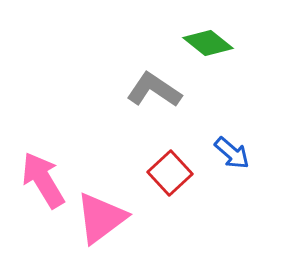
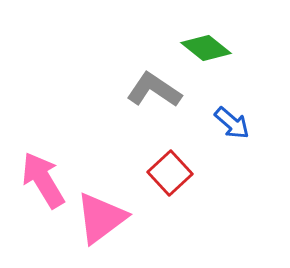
green diamond: moved 2 px left, 5 px down
blue arrow: moved 30 px up
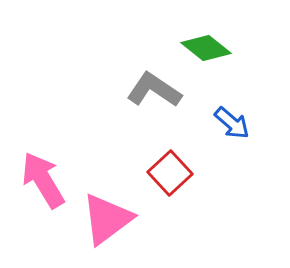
pink triangle: moved 6 px right, 1 px down
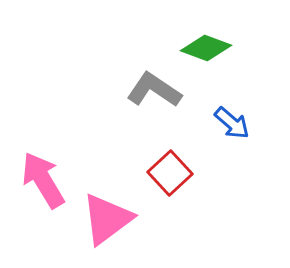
green diamond: rotated 18 degrees counterclockwise
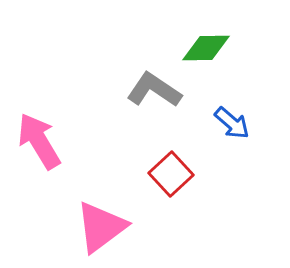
green diamond: rotated 21 degrees counterclockwise
red square: moved 1 px right, 1 px down
pink arrow: moved 4 px left, 39 px up
pink triangle: moved 6 px left, 8 px down
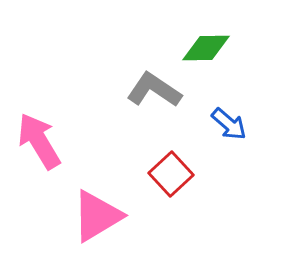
blue arrow: moved 3 px left, 1 px down
pink triangle: moved 4 px left, 11 px up; rotated 6 degrees clockwise
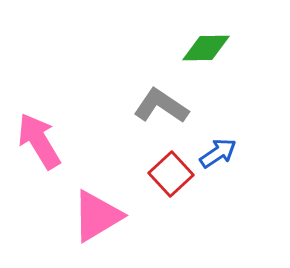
gray L-shape: moved 7 px right, 16 px down
blue arrow: moved 11 px left, 29 px down; rotated 75 degrees counterclockwise
